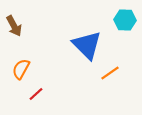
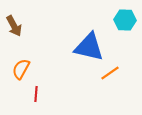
blue triangle: moved 2 px right, 2 px down; rotated 32 degrees counterclockwise
red line: rotated 42 degrees counterclockwise
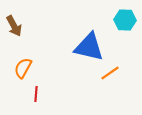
orange semicircle: moved 2 px right, 1 px up
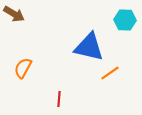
brown arrow: moved 12 px up; rotated 30 degrees counterclockwise
red line: moved 23 px right, 5 px down
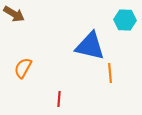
blue triangle: moved 1 px right, 1 px up
orange line: rotated 60 degrees counterclockwise
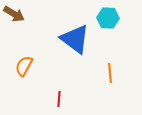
cyan hexagon: moved 17 px left, 2 px up
blue triangle: moved 15 px left, 7 px up; rotated 24 degrees clockwise
orange semicircle: moved 1 px right, 2 px up
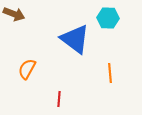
brown arrow: rotated 10 degrees counterclockwise
orange semicircle: moved 3 px right, 3 px down
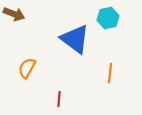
cyan hexagon: rotated 15 degrees counterclockwise
orange semicircle: moved 1 px up
orange line: rotated 12 degrees clockwise
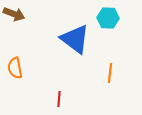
cyan hexagon: rotated 15 degrees clockwise
orange semicircle: moved 12 px left; rotated 40 degrees counterclockwise
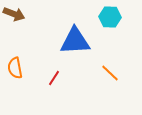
cyan hexagon: moved 2 px right, 1 px up
blue triangle: moved 2 px down; rotated 40 degrees counterclockwise
orange line: rotated 54 degrees counterclockwise
red line: moved 5 px left, 21 px up; rotated 28 degrees clockwise
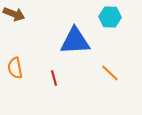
red line: rotated 49 degrees counterclockwise
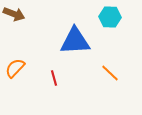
orange semicircle: rotated 55 degrees clockwise
